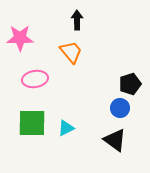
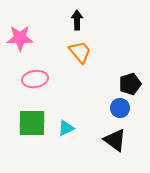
orange trapezoid: moved 9 px right
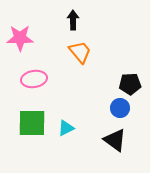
black arrow: moved 4 px left
pink ellipse: moved 1 px left
black pentagon: rotated 15 degrees clockwise
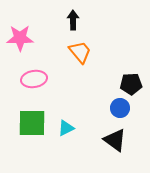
black pentagon: moved 1 px right
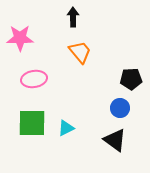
black arrow: moved 3 px up
black pentagon: moved 5 px up
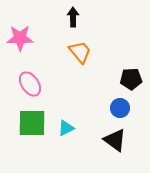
pink ellipse: moved 4 px left, 5 px down; rotated 65 degrees clockwise
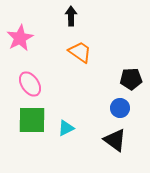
black arrow: moved 2 px left, 1 px up
pink star: rotated 28 degrees counterclockwise
orange trapezoid: rotated 15 degrees counterclockwise
green square: moved 3 px up
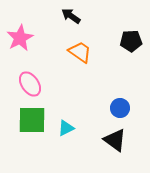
black arrow: rotated 54 degrees counterclockwise
black pentagon: moved 38 px up
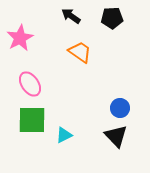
black pentagon: moved 19 px left, 23 px up
cyan triangle: moved 2 px left, 7 px down
black triangle: moved 1 px right, 4 px up; rotated 10 degrees clockwise
